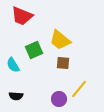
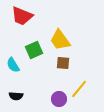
yellow trapezoid: rotated 15 degrees clockwise
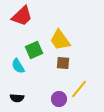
red trapezoid: rotated 65 degrees counterclockwise
cyan semicircle: moved 5 px right, 1 px down
black semicircle: moved 1 px right, 2 px down
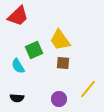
red trapezoid: moved 4 px left
yellow line: moved 9 px right
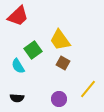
green square: moved 1 px left; rotated 12 degrees counterclockwise
brown square: rotated 24 degrees clockwise
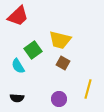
yellow trapezoid: rotated 40 degrees counterclockwise
yellow line: rotated 24 degrees counterclockwise
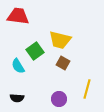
red trapezoid: rotated 130 degrees counterclockwise
green square: moved 2 px right, 1 px down
yellow line: moved 1 px left
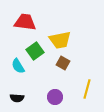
red trapezoid: moved 7 px right, 6 px down
yellow trapezoid: rotated 25 degrees counterclockwise
purple circle: moved 4 px left, 2 px up
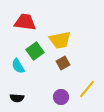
brown square: rotated 32 degrees clockwise
yellow line: rotated 24 degrees clockwise
purple circle: moved 6 px right
